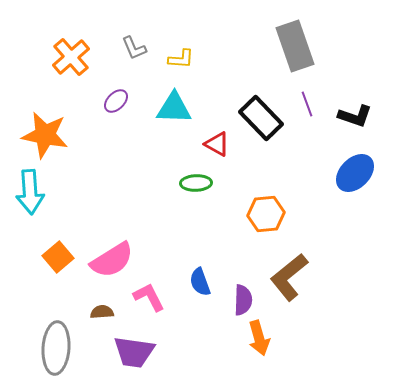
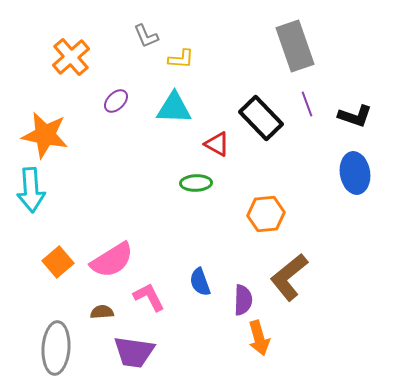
gray L-shape: moved 12 px right, 12 px up
blue ellipse: rotated 54 degrees counterclockwise
cyan arrow: moved 1 px right, 2 px up
orange square: moved 5 px down
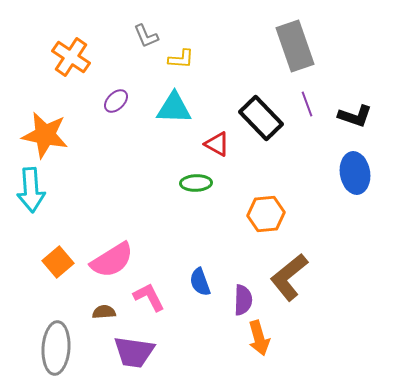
orange cross: rotated 15 degrees counterclockwise
brown semicircle: moved 2 px right
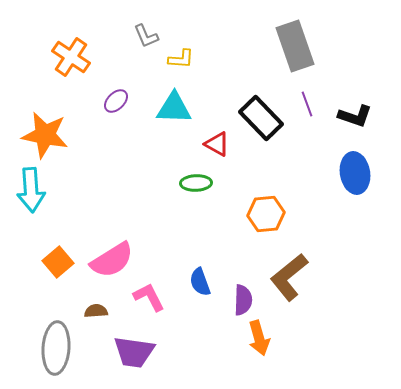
brown semicircle: moved 8 px left, 1 px up
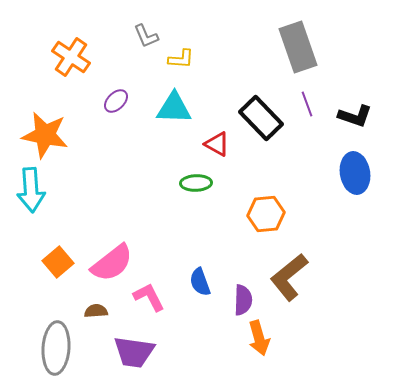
gray rectangle: moved 3 px right, 1 px down
pink semicircle: moved 3 px down; rotated 6 degrees counterclockwise
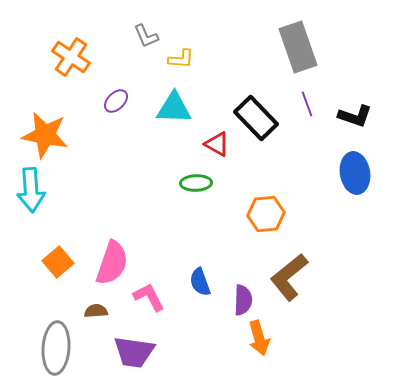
black rectangle: moved 5 px left
pink semicircle: rotated 33 degrees counterclockwise
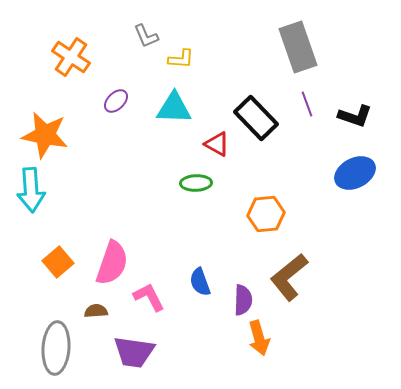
blue ellipse: rotated 72 degrees clockwise
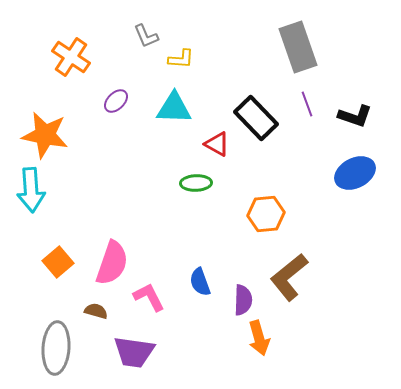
brown semicircle: rotated 20 degrees clockwise
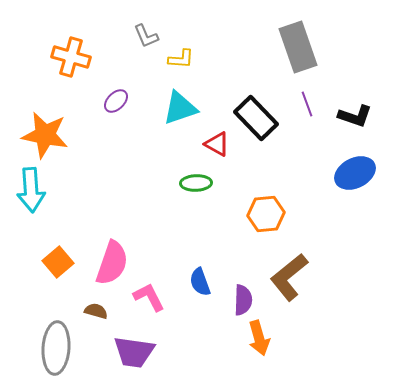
orange cross: rotated 18 degrees counterclockwise
cyan triangle: moved 6 px right; rotated 21 degrees counterclockwise
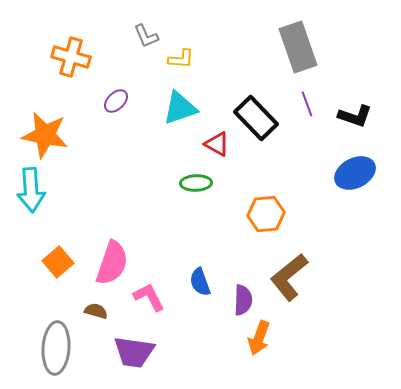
orange arrow: rotated 36 degrees clockwise
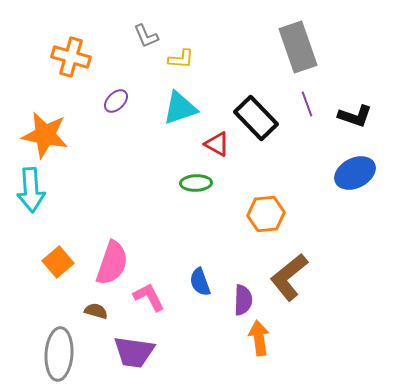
orange arrow: rotated 152 degrees clockwise
gray ellipse: moved 3 px right, 6 px down
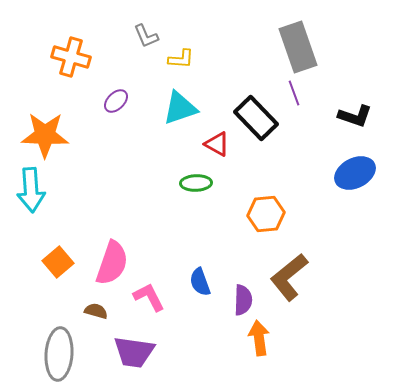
purple line: moved 13 px left, 11 px up
orange star: rotated 9 degrees counterclockwise
